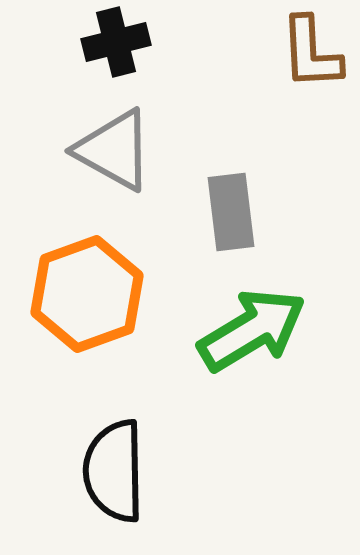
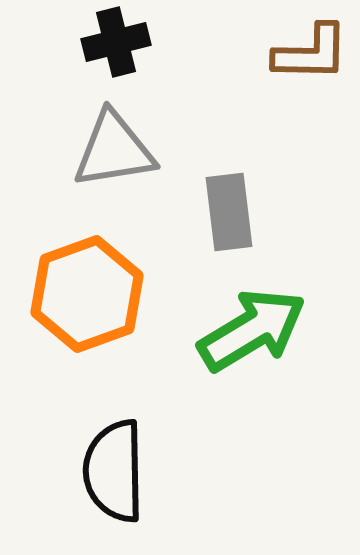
brown L-shape: rotated 86 degrees counterclockwise
gray triangle: rotated 38 degrees counterclockwise
gray rectangle: moved 2 px left
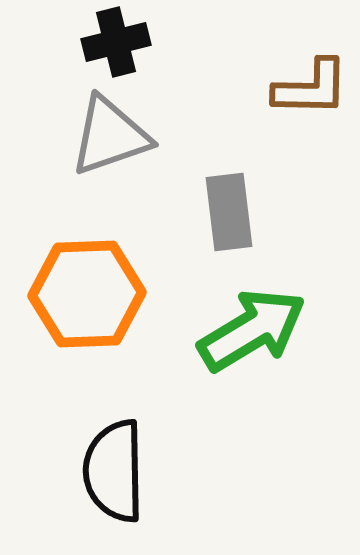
brown L-shape: moved 35 px down
gray triangle: moved 4 px left, 14 px up; rotated 10 degrees counterclockwise
orange hexagon: rotated 18 degrees clockwise
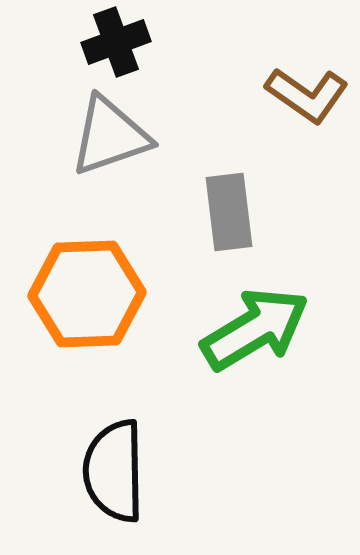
black cross: rotated 6 degrees counterclockwise
brown L-shape: moved 4 px left, 7 px down; rotated 34 degrees clockwise
green arrow: moved 3 px right, 1 px up
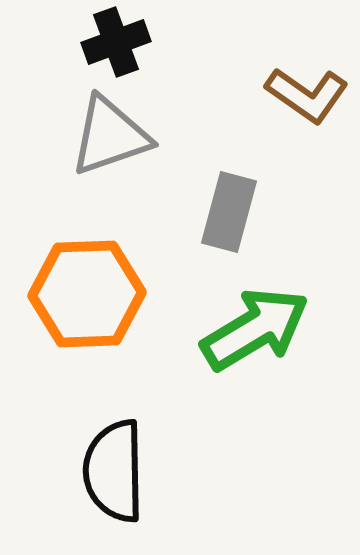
gray rectangle: rotated 22 degrees clockwise
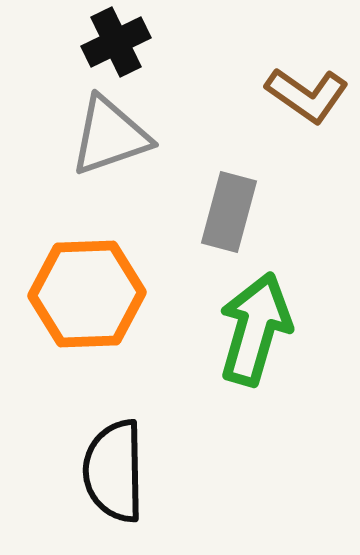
black cross: rotated 6 degrees counterclockwise
green arrow: rotated 43 degrees counterclockwise
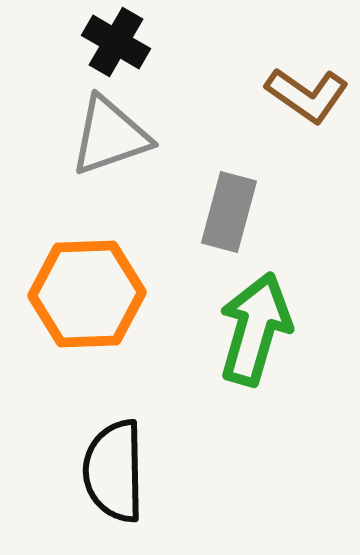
black cross: rotated 34 degrees counterclockwise
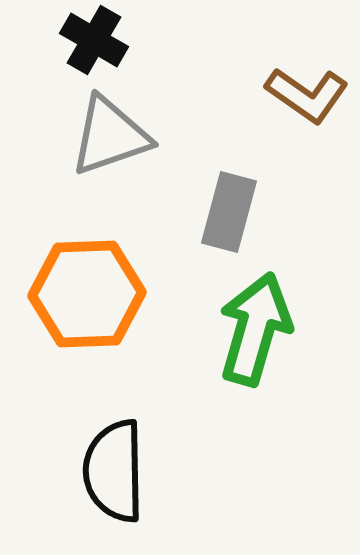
black cross: moved 22 px left, 2 px up
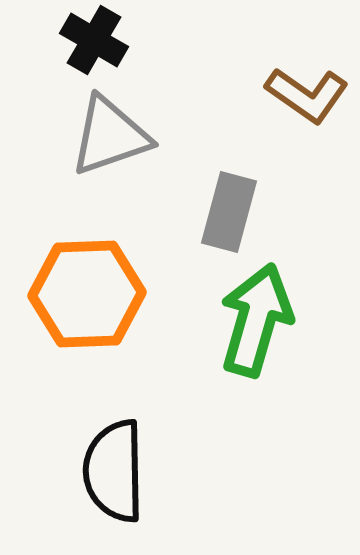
green arrow: moved 1 px right, 9 px up
